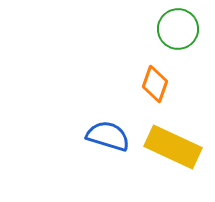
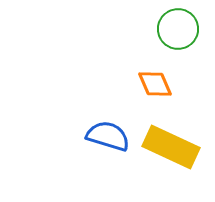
orange diamond: rotated 42 degrees counterclockwise
yellow rectangle: moved 2 px left
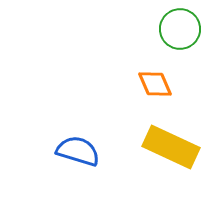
green circle: moved 2 px right
blue semicircle: moved 30 px left, 15 px down
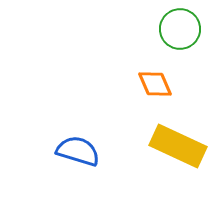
yellow rectangle: moved 7 px right, 1 px up
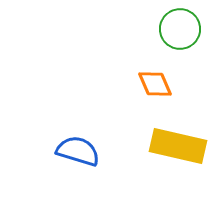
yellow rectangle: rotated 12 degrees counterclockwise
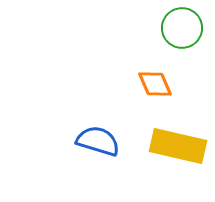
green circle: moved 2 px right, 1 px up
blue semicircle: moved 20 px right, 10 px up
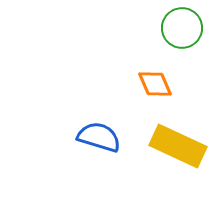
blue semicircle: moved 1 px right, 4 px up
yellow rectangle: rotated 12 degrees clockwise
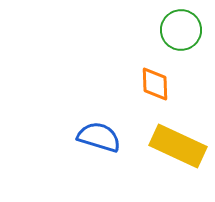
green circle: moved 1 px left, 2 px down
orange diamond: rotated 21 degrees clockwise
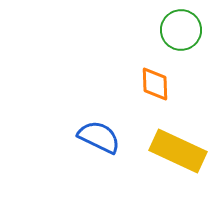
blue semicircle: rotated 9 degrees clockwise
yellow rectangle: moved 5 px down
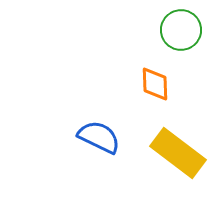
yellow rectangle: moved 2 px down; rotated 12 degrees clockwise
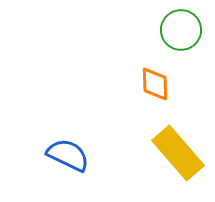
blue semicircle: moved 31 px left, 18 px down
yellow rectangle: rotated 12 degrees clockwise
